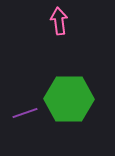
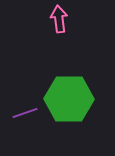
pink arrow: moved 2 px up
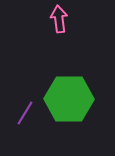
purple line: rotated 40 degrees counterclockwise
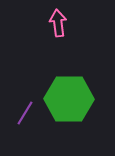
pink arrow: moved 1 px left, 4 px down
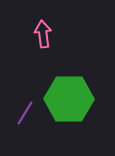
pink arrow: moved 15 px left, 11 px down
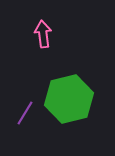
green hexagon: rotated 15 degrees counterclockwise
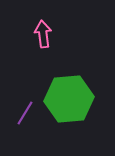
green hexagon: rotated 9 degrees clockwise
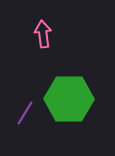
green hexagon: rotated 6 degrees clockwise
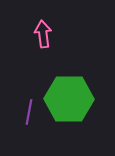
purple line: moved 4 px right, 1 px up; rotated 20 degrees counterclockwise
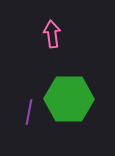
pink arrow: moved 9 px right
